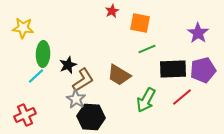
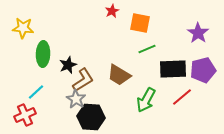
cyan line: moved 16 px down
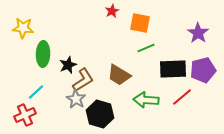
green line: moved 1 px left, 1 px up
green arrow: rotated 65 degrees clockwise
black hexagon: moved 9 px right, 3 px up; rotated 12 degrees clockwise
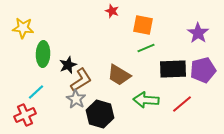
red star: rotated 24 degrees counterclockwise
orange square: moved 3 px right, 2 px down
brown L-shape: moved 2 px left
red line: moved 7 px down
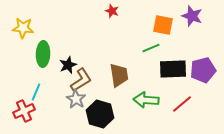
orange square: moved 20 px right
purple star: moved 6 px left, 17 px up; rotated 15 degrees counterclockwise
green line: moved 5 px right
brown trapezoid: rotated 130 degrees counterclockwise
cyan line: rotated 24 degrees counterclockwise
red cross: moved 1 px left, 4 px up
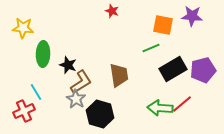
purple star: rotated 15 degrees counterclockwise
black star: rotated 30 degrees counterclockwise
black rectangle: rotated 28 degrees counterclockwise
brown L-shape: moved 2 px down
cyan line: rotated 54 degrees counterclockwise
green arrow: moved 14 px right, 8 px down
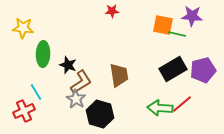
red star: rotated 24 degrees counterclockwise
green line: moved 26 px right, 14 px up; rotated 36 degrees clockwise
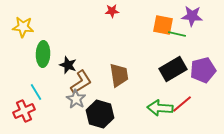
yellow star: moved 1 px up
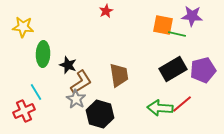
red star: moved 6 px left; rotated 24 degrees counterclockwise
